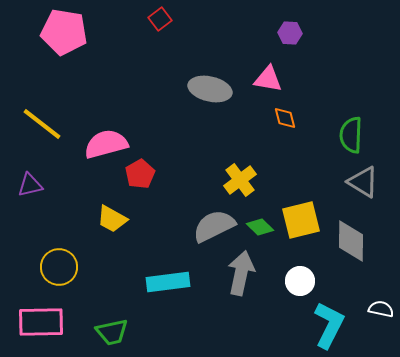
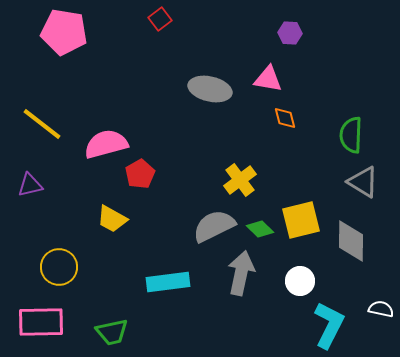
green diamond: moved 2 px down
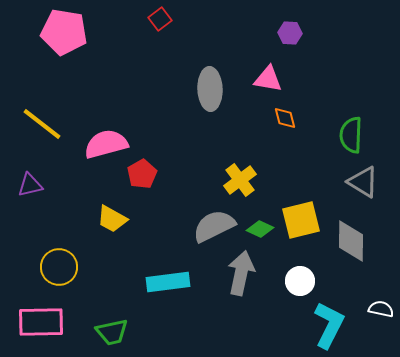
gray ellipse: rotated 75 degrees clockwise
red pentagon: moved 2 px right
green diamond: rotated 20 degrees counterclockwise
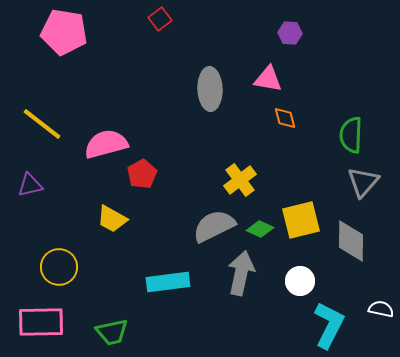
gray triangle: rotated 40 degrees clockwise
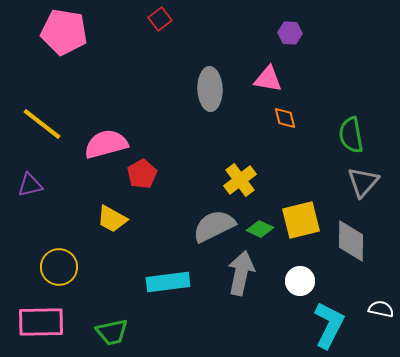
green semicircle: rotated 12 degrees counterclockwise
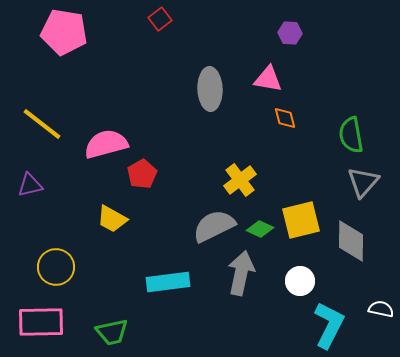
yellow circle: moved 3 px left
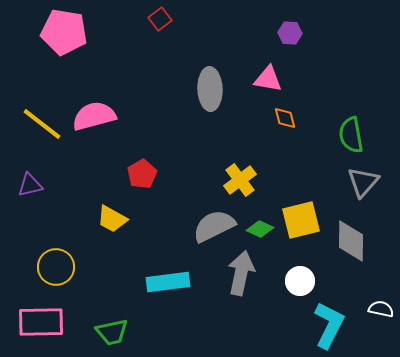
pink semicircle: moved 12 px left, 28 px up
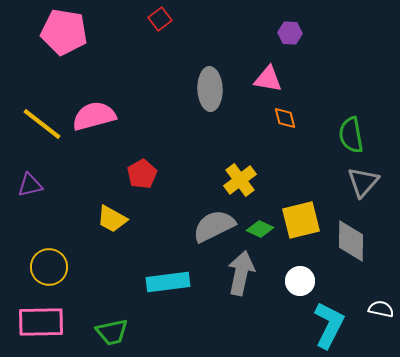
yellow circle: moved 7 px left
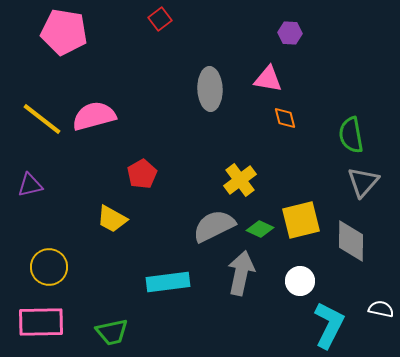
yellow line: moved 5 px up
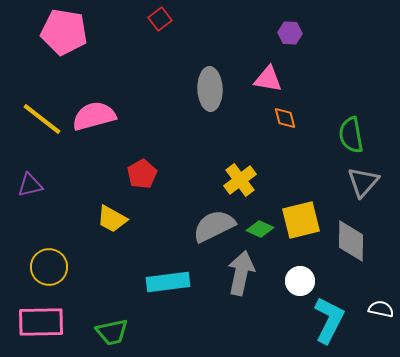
cyan L-shape: moved 5 px up
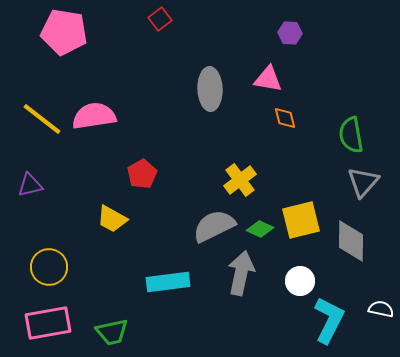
pink semicircle: rotated 6 degrees clockwise
pink rectangle: moved 7 px right, 1 px down; rotated 9 degrees counterclockwise
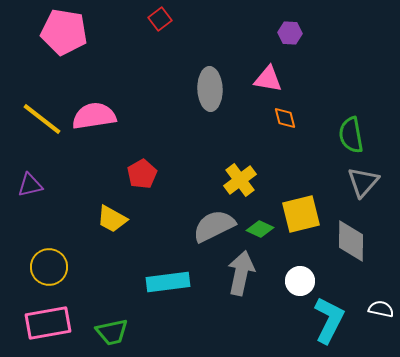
yellow square: moved 6 px up
